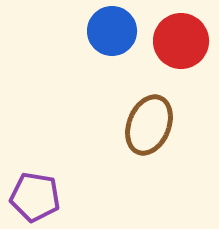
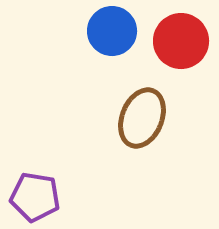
brown ellipse: moved 7 px left, 7 px up
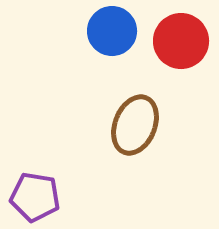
brown ellipse: moved 7 px left, 7 px down
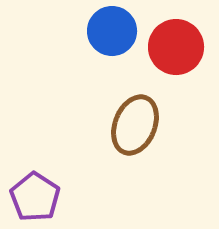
red circle: moved 5 px left, 6 px down
purple pentagon: rotated 24 degrees clockwise
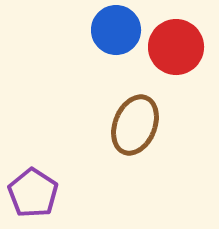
blue circle: moved 4 px right, 1 px up
purple pentagon: moved 2 px left, 4 px up
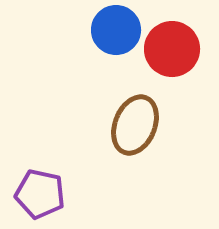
red circle: moved 4 px left, 2 px down
purple pentagon: moved 7 px right, 1 px down; rotated 21 degrees counterclockwise
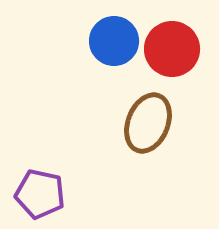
blue circle: moved 2 px left, 11 px down
brown ellipse: moved 13 px right, 2 px up
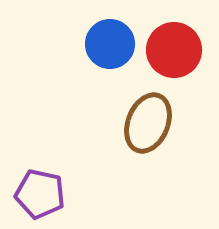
blue circle: moved 4 px left, 3 px down
red circle: moved 2 px right, 1 px down
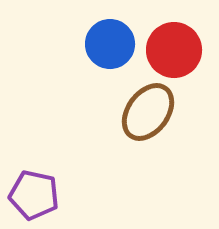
brown ellipse: moved 11 px up; rotated 14 degrees clockwise
purple pentagon: moved 6 px left, 1 px down
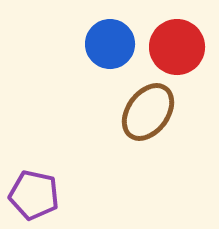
red circle: moved 3 px right, 3 px up
